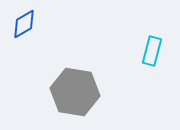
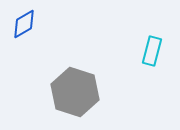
gray hexagon: rotated 9 degrees clockwise
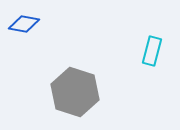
blue diamond: rotated 40 degrees clockwise
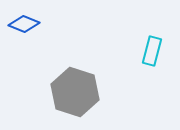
blue diamond: rotated 12 degrees clockwise
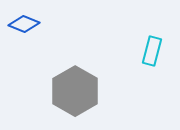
gray hexagon: moved 1 px up; rotated 12 degrees clockwise
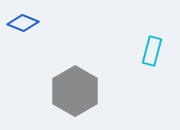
blue diamond: moved 1 px left, 1 px up
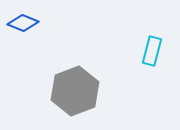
gray hexagon: rotated 9 degrees clockwise
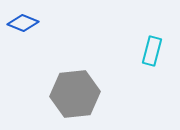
gray hexagon: moved 3 px down; rotated 15 degrees clockwise
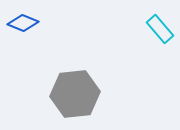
cyan rectangle: moved 8 px right, 22 px up; rotated 56 degrees counterclockwise
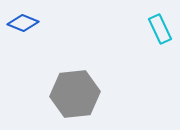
cyan rectangle: rotated 16 degrees clockwise
